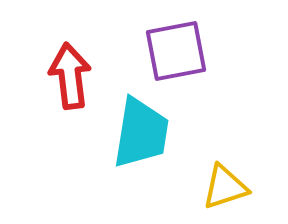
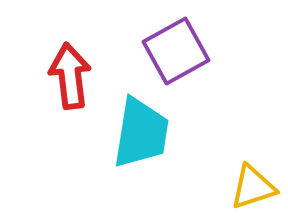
purple square: rotated 18 degrees counterclockwise
yellow triangle: moved 28 px right
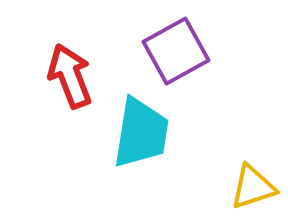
red arrow: rotated 14 degrees counterclockwise
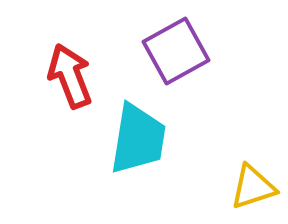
cyan trapezoid: moved 3 px left, 6 px down
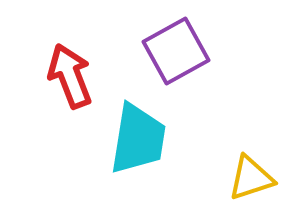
yellow triangle: moved 2 px left, 9 px up
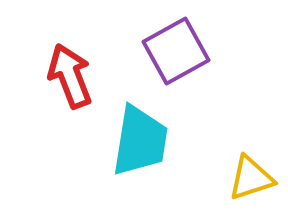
cyan trapezoid: moved 2 px right, 2 px down
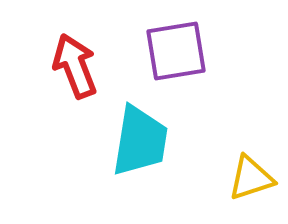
purple square: rotated 20 degrees clockwise
red arrow: moved 5 px right, 10 px up
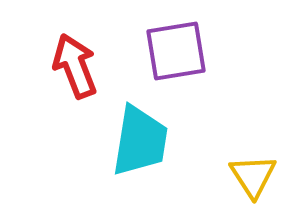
yellow triangle: moved 2 px right, 2 px up; rotated 45 degrees counterclockwise
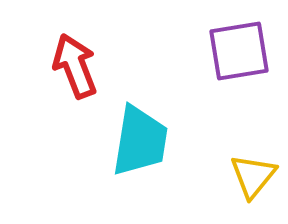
purple square: moved 63 px right
yellow triangle: rotated 12 degrees clockwise
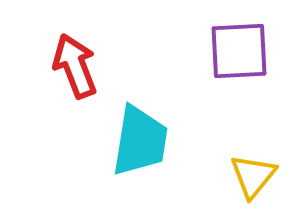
purple square: rotated 6 degrees clockwise
